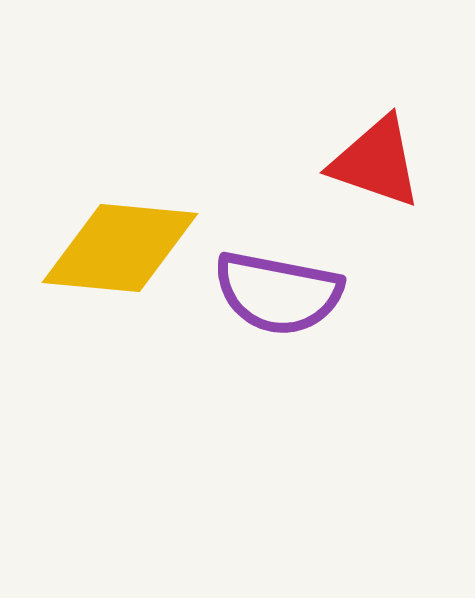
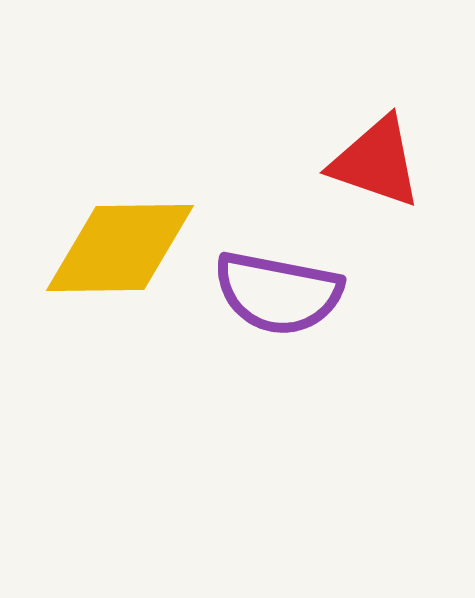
yellow diamond: rotated 6 degrees counterclockwise
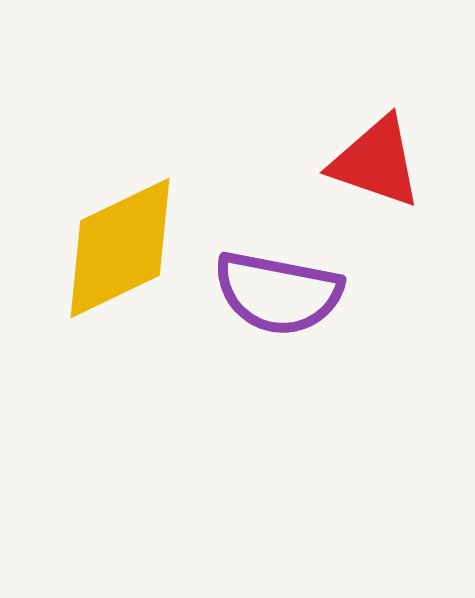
yellow diamond: rotated 25 degrees counterclockwise
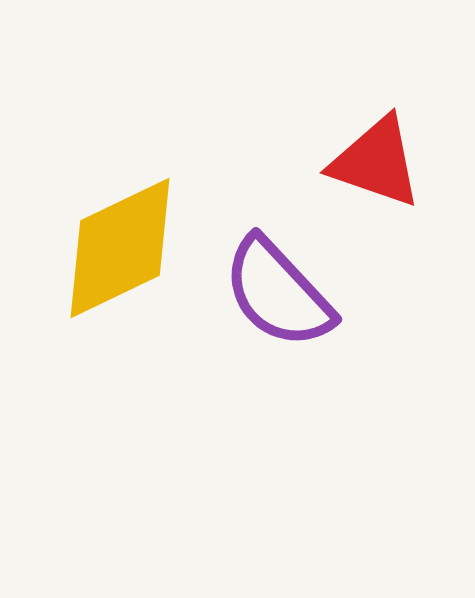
purple semicircle: rotated 36 degrees clockwise
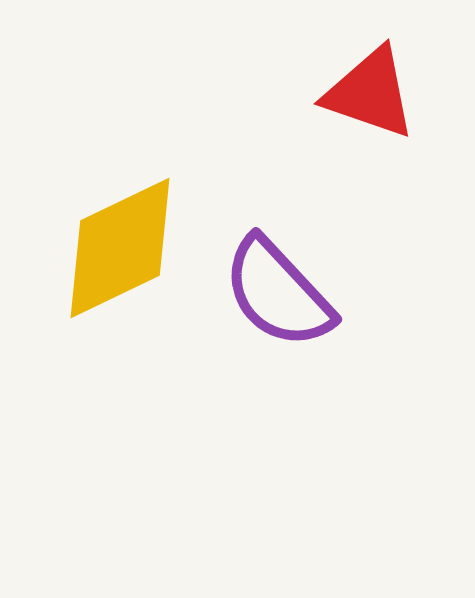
red triangle: moved 6 px left, 69 px up
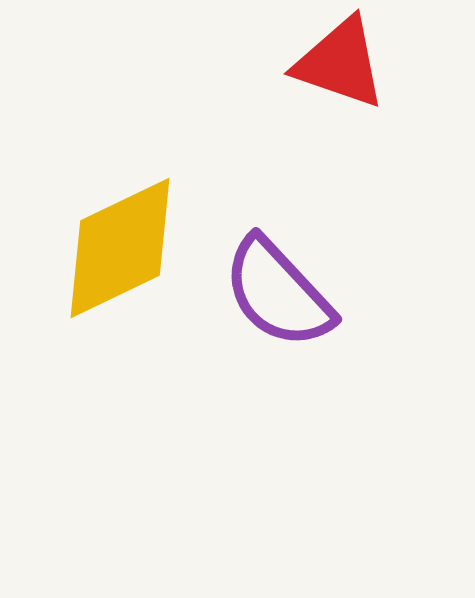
red triangle: moved 30 px left, 30 px up
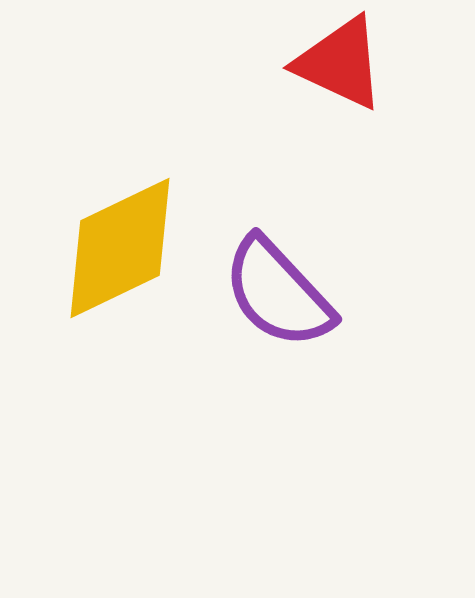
red triangle: rotated 6 degrees clockwise
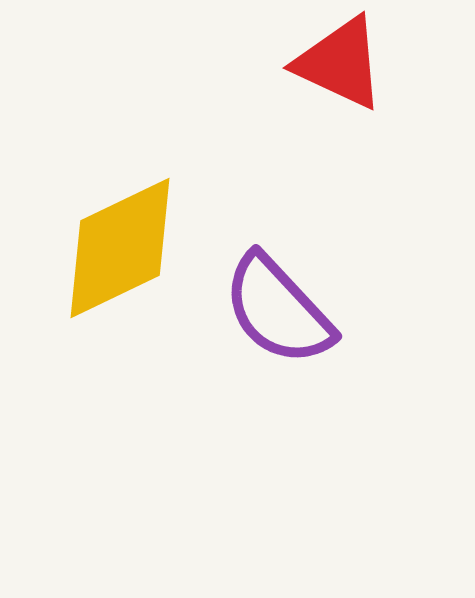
purple semicircle: moved 17 px down
